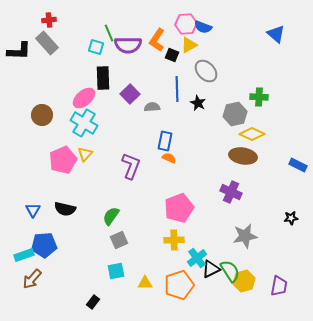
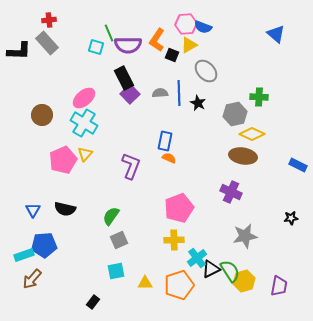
black rectangle at (103, 78): moved 21 px right; rotated 25 degrees counterclockwise
blue line at (177, 89): moved 2 px right, 4 px down
gray semicircle at (152, 107): moved 8 px right, 14 px up
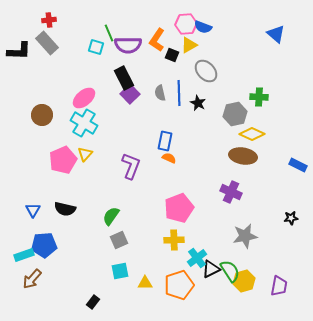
gray semicircle at (160, 93): rotated 98 degrees counterclockwise
cyan square at (116, 271): moved 4 px right
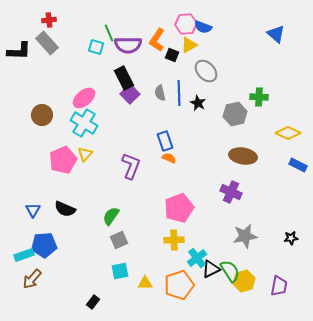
yellow diamond at (252, 134): moved 36 px right, 1 px up
blue rectangle at (165, 141): rotated 30 degrees counterclockwise
black semicircle at (65, 209): rotated 10 degrees clockwise
black star at (291, 218): moved 20 px down
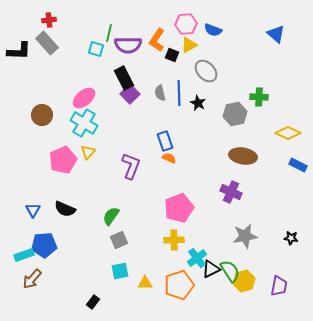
blue semicircle at (203, 27): moved 10 px right, 3 px down
green line at (109, 33): rotated 36 degrees clockwise
cyan square at (96, 47): moved 2 px down
yellow triangle at (85, 154): moved 3 px right, 2 px up
black star at (291, 238): rotated 16 degrees clockwise
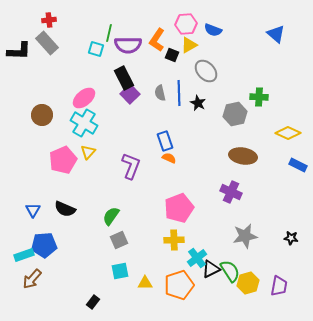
yellow hexagon at (244, 281): moved 4 px right, 2 px down
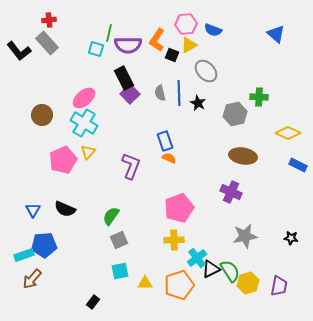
black L-shape at (19, 51): rotated 50 degrees clockwise
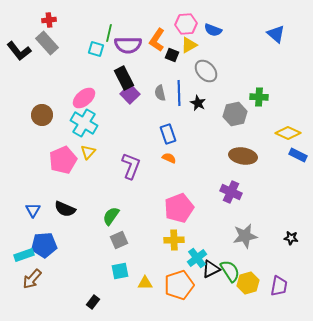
blue rectangle at (165, 141): moved 3 px right, 7 px up
blue rectangle at (298, 165): moved 10 px up
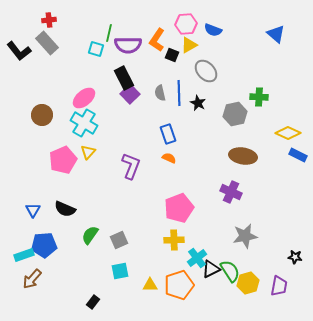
green semicircle at (111, 216): moved 21 px left, 19 px down
black star at (291, 238): moved 4 px right, 19 px down
yellow triangle at (145, 283): moved 5 px right, 2 px down
